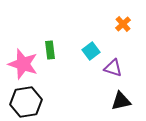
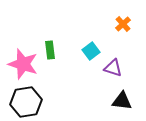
black triangle: moved 1 px right; rotated 20 degrees clockwise
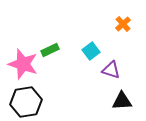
green rectangle: rotated 72 degrees clockwise
purple triangle: moved 2 px left, 2 px down
black triangle: rotated 10 degrees counterclockwise
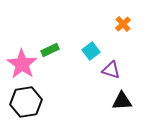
pink star: moved 1 px left; rotated 16 degrees clockwise
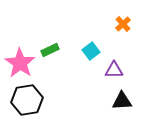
pink star: moved 2 px left, 1 px up
purple triangle: moved 3 px right; rotated 18 degrees counterclockwise
black hexagon: moved 1 px right, 2 px up
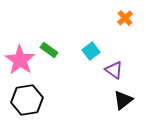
orange cross: moved 2 px right, 6 px up
green rectangle: moved 1 px left; rotated 60 degrees clockwise
pink star: moved 3 px up
purple triangle: rotated 36 degrees clockwise
black triangle: moved 1 px right, 1 px up; rotated 35 degrees counterclockwise
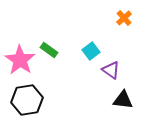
orange cross: moved 1 px left
purple triangle: moved 3 px left
black triangle: rotated 45 degrees clockwise
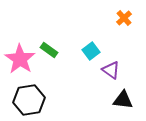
pink star: moved 1 px up
black hexagon: moved 2 px right
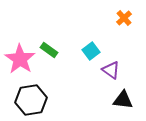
black hexagon: moved 2 px right
